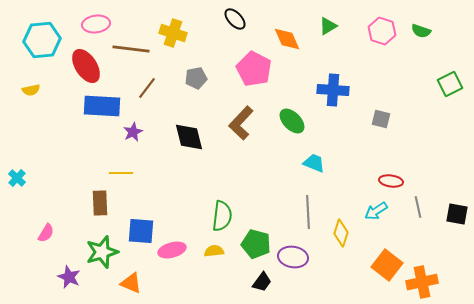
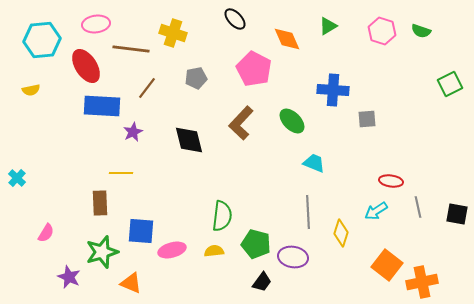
gray square at (381, 119): moved 14 px left; rotated 18 degrees counterclockwise
black diamond at (189, 137): moved 3 px down
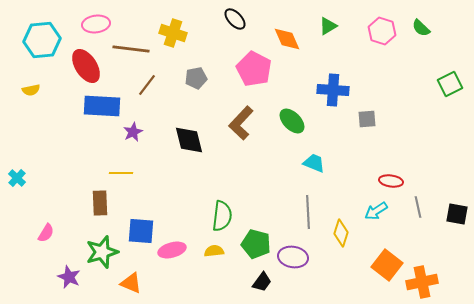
green semicircle at (421, 31): moved 3 px up; rotated 24 degrees clockwise
brown line at (147, 88): moved 3 px up
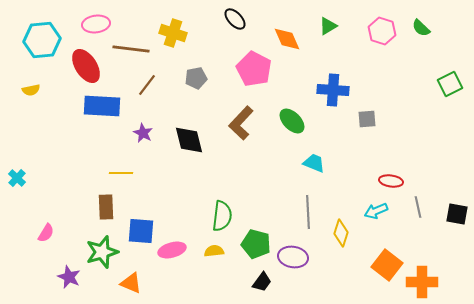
purple star at (133, 132): moved 10 px right, 1 px down; rotated 18 degrees counterclockwise
brown rectangle at (100, 203): moved 6 px right, 4 px down
cyan arrow at (376, 211): rotated 10 degrees clockwise
orange cross at (422, 282): rotated 12 degrees clockwise
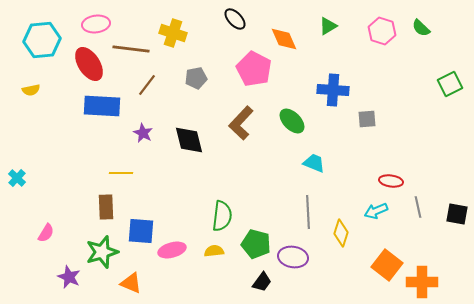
orange diamond at (287, 39): moved 3 px left
red ellipse at (86, 66): moved 3 px right, 2 px up
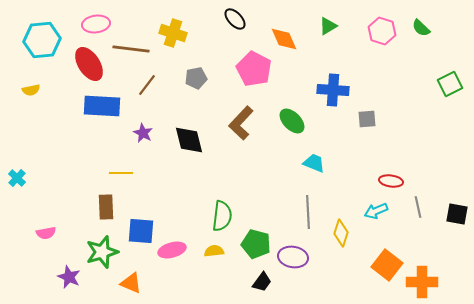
pink semicircle at (46, 233): rotated 48 degrees clockwise
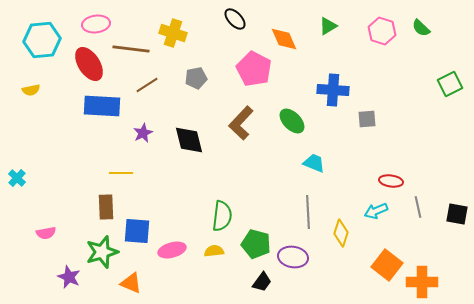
brown line at (147, 85): rotated 20 degrees clockwise
purple star at (143, 133): rotated 18 degrees clockwise
blue square at (141, 231): moved 4 px left
